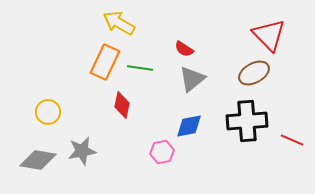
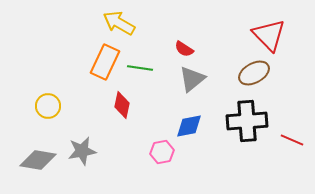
yellow circle: moved 6 px up
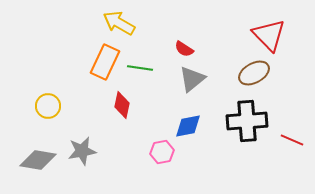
blue diamond: moved 1 px left
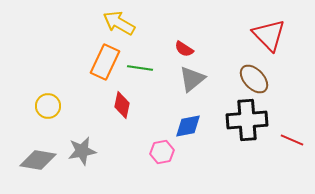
brown ellipse: moved 6 px down; rotated 76 degrees clockwise
black cross: moved 1 px up
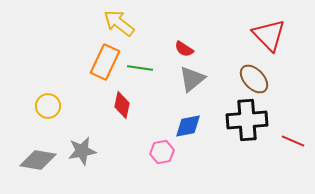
yellow arrow: rotated 8 degrees clockwise
red line: moved 1 px right, 1 px down
